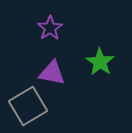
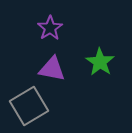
purple triangle: moved 4 px up
gray square: moved 1 px right
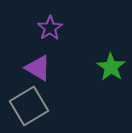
green star: moved 11 px right, 5 px down
purple triangle: moved 14 px left, 1 px up; rotated 20 degrees clockwise
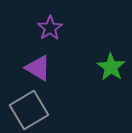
gray square: moved 4 px down
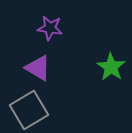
purple star: rotated 30 degrees counterclockwise
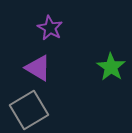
purple star: rotated 20 degrees clockwise
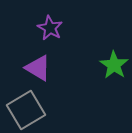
green star: moved 3 px right, 2 px up
gray square: moved 3 px left
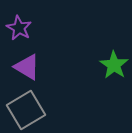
purple star: moved 31 px left
purple triangle: moved 11 px left, 1 px up
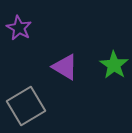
purple triangle: moved 38 px right
gray square: moved 4 px up
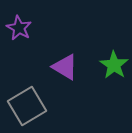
gray square: moved 1 px right
